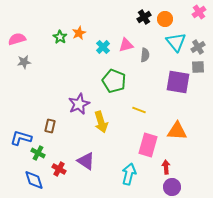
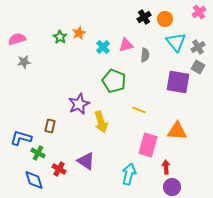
gray square: rotated 32 degrees clockwise
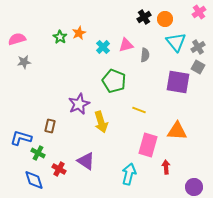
purple circle: moved 22 px right
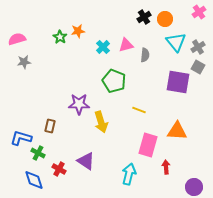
orange star: moved 1 px left, 2 px up; rotated 16 degrees clockwise
purple star: rotated 25 degrees clockwise
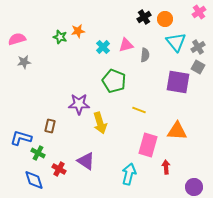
green star: rotated 16 degrees counterclockwise
yellow arrow: moved 1 px left, 1 px down
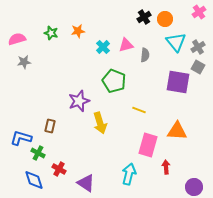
green star: moved 9 px left, 4 px up
purple star: moved 3 px up; rotated 20 degrees counterclockwise
purple triangle: moved 22 px down
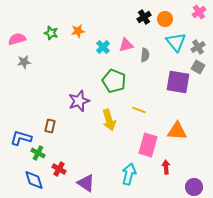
yellow arrow: moved 9 px right, 3 px up
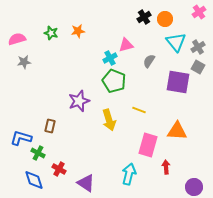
cyan cross: moved 7 px right, 11 px down; rotated 16 degrees clockwise
gray semicircle: moved 4 px right, 6 px down; rotated 152 degrees counterclockwise
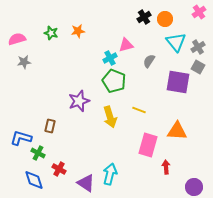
yellow arrow: moved 1 px right, 3 px up
cyan arrow: moved 19 px left
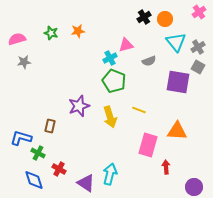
gray semicircle: rotated 144 degrees counterclockwise
purple star: moved 5 px down
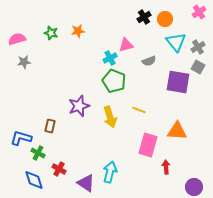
cyan arrow: moved 2 px up
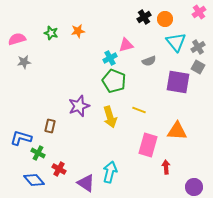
blue diamond: rotated 25 degrees counterclockwise
